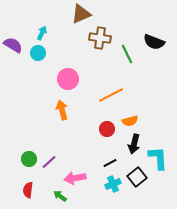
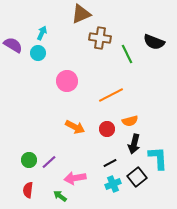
pink circle: moved 1 px left, 2 px down
orange arrow: moved 13 px right, 17 px down; rotated 132 degrees clockwise
green circle: moved 1 px down
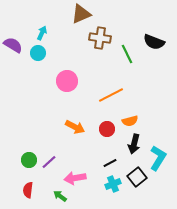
cyan L-shape: rotated 35 degrees clockwise
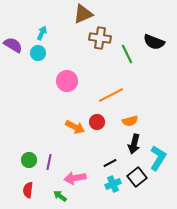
brown triangle: moved 2 px right
red circle: moved 10 px left, 7 px up
purple line: rotated 35 degrees counterclockwise
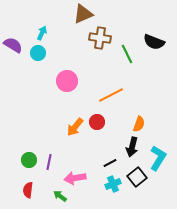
orange semicircle: moved 9 px right, 3 px down; rotated 56 degrees counterclockwise
orange arrow: rotated 102 degrees clockwise
black arrow: moved 2 px left, 3 px down
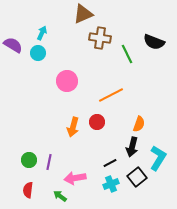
orange arrow: moved 2 px left; rotated 24 degrees counterclockwise
cyan cross: moved 2 px left
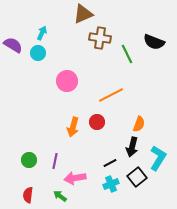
purple line: moved 6 px right, 1 px up
red semicircle: moved 5 px down
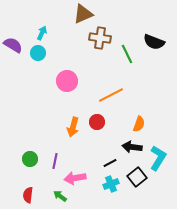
black arrow: rotated 84 degrees clockwise
green circle: moved 1 px right, 1 px up
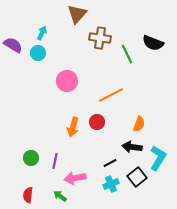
brown triangle: moved 6 px left; rotated 25 degrees counterclockwise
black semicircle: moved 1 px left, 1 px down
green circle: moved 1 px right, 1 px up
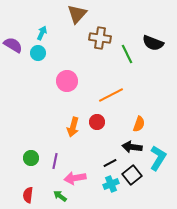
black square: moved 5 px left, 2 px up
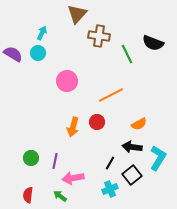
brown cross: moved 1 px left, 2 px up
purple semicircle: moved 9 px down
orange semicircle: rotated 42 degrees clockwise
black line: rotated 32 degrees counterclockwise
pink arrow: moved 2 px left
cyan cross: moved 1 px left, 5 px down
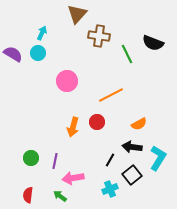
black line: moved 3 px up
